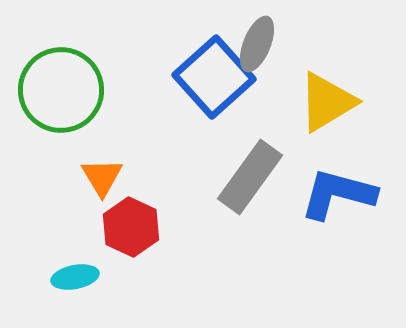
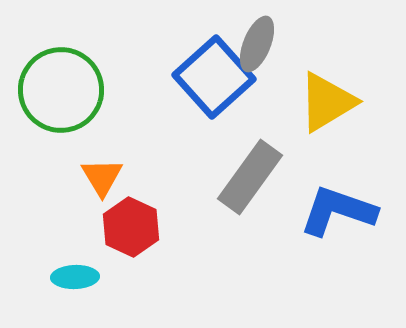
blue L-shape: moved 17 px down; rotated 4 degrees clockwise
cyan ellipse: rotated 9 degrees clockwise
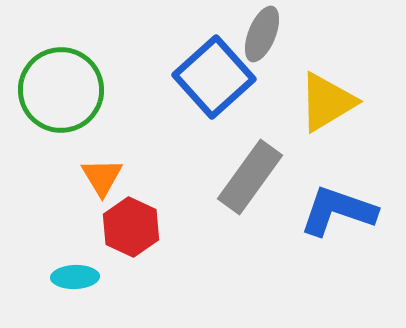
gray ellipse: moved 5 px right, 10 px up
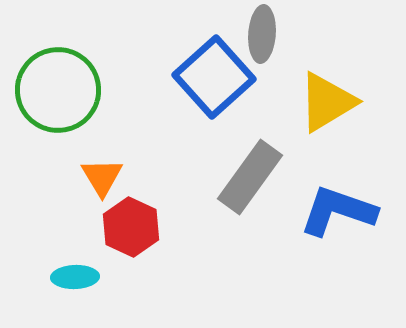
gray ellipse: rotated 18 degrees counterclockwise
green circle: moved 3 px left
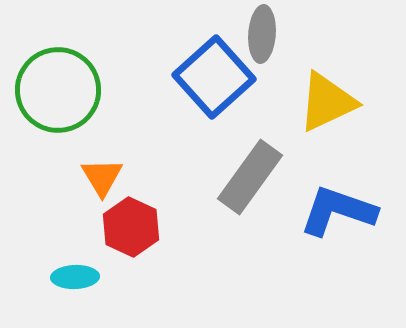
yellow triangle: rotated 6 degrees clockwise
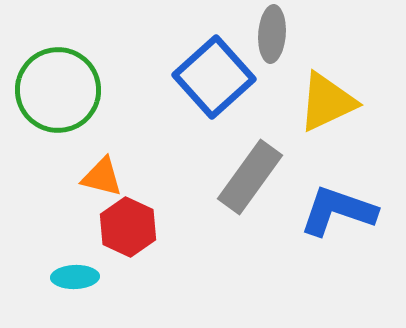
gray ellipse: moved 10 px right
orange triangle: rotated 45 degrees counterclockwise
red hexagon: moved 3 px left
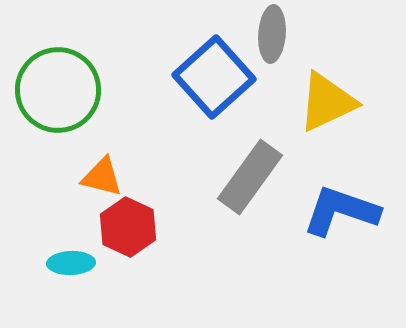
blue L-shape: moved 3 px right
cyan ellipse: moved 4 px left, 14 px up
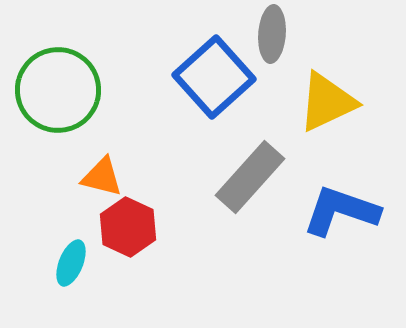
gray rectangle: rotated 6 degrees clockwise
cyan ellipse: rotated 66 degrees counterclockwise
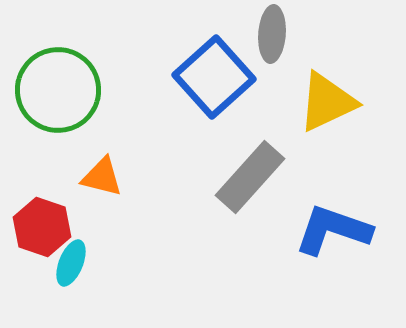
blue L-shape: moved 8 px left, 19 px down
red hexagon: moved 86 px left; rotated 6 degrees counterclockwise
